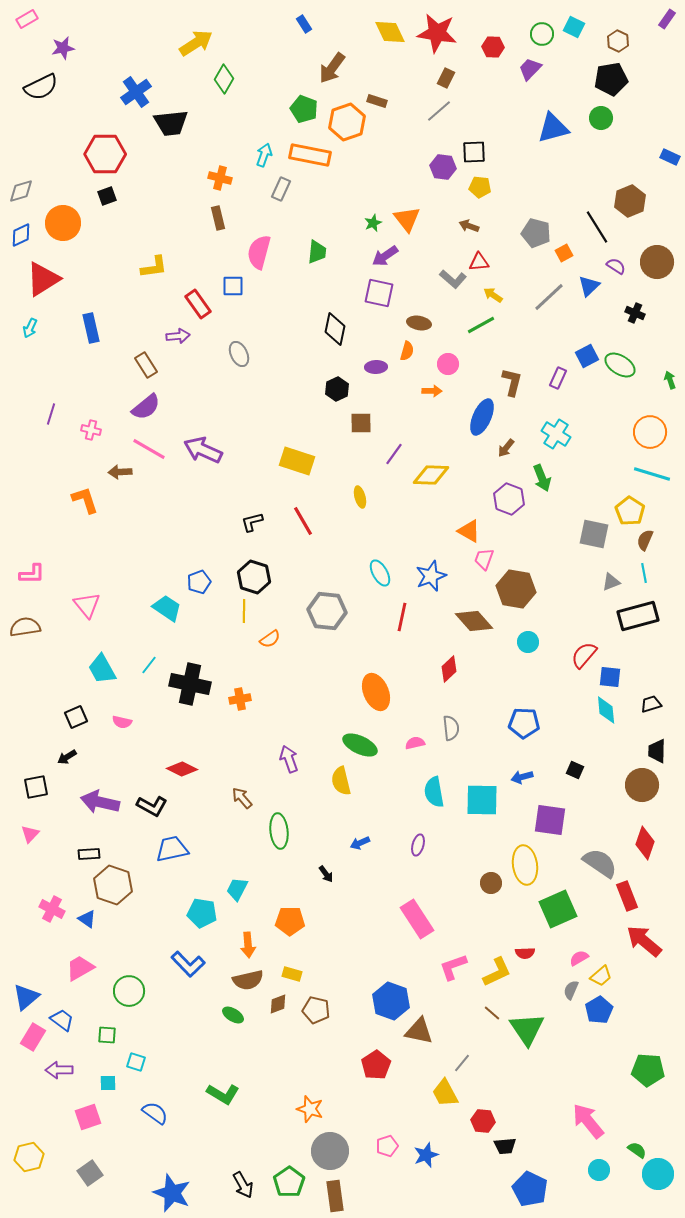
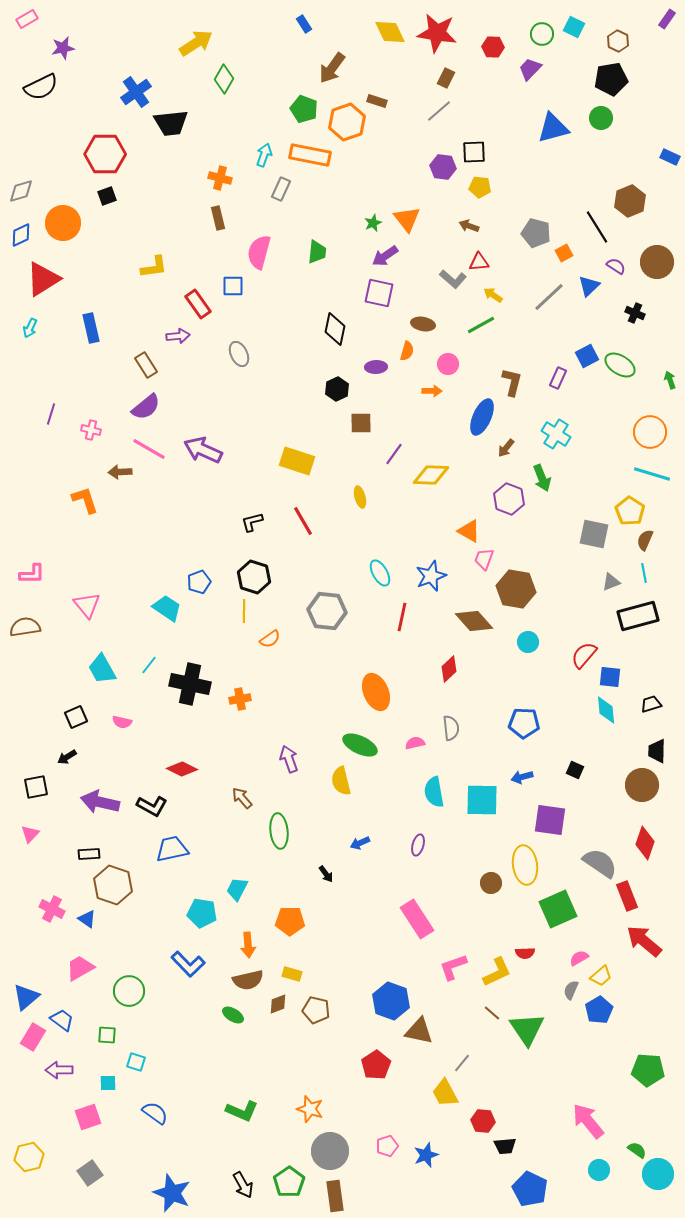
brown ellipse at (419, 323): moved 4 px right, 1 px down
green L-shape at (223, 1094): moved 19 px right, 17 px down; rotated 8 degrees counterclockwise
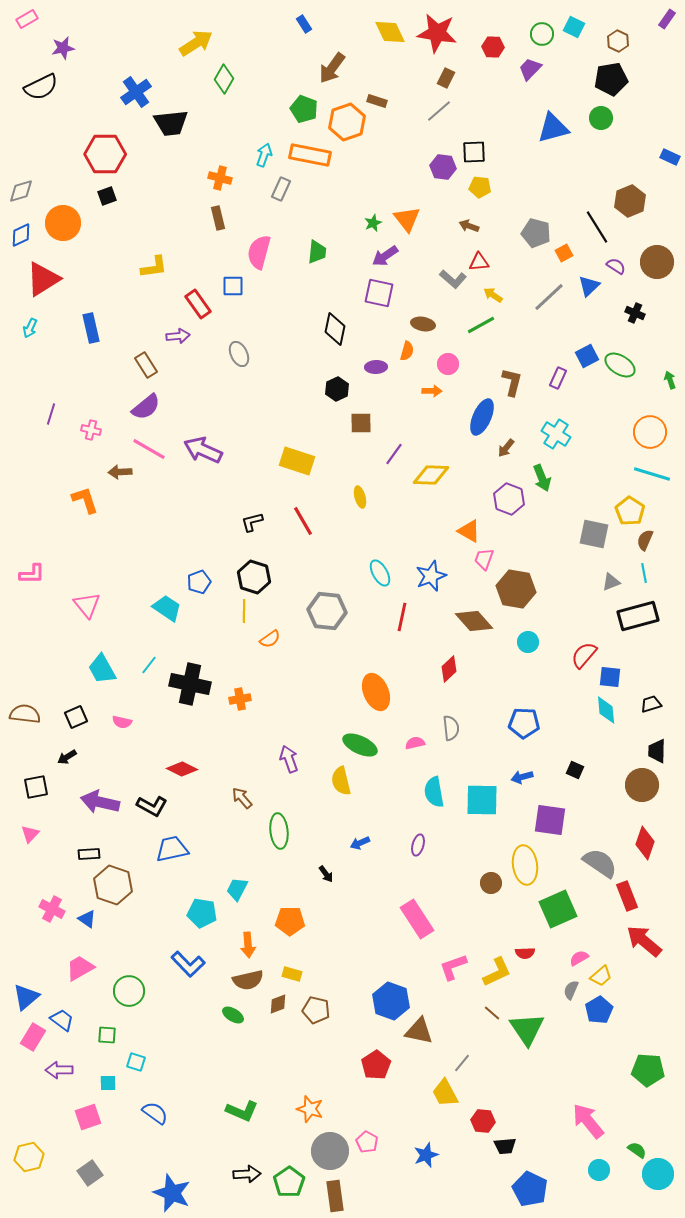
brown semicircle at (25, 627): moved 87 px down; rotated 16 degrees clockwise
pink pentagon at (387, 1146): moved 20 px left, 4 px up; rotated 25 degrees counterclockwise
black arrow at (243, 1185): moved 4 px right, 11 px up; rotated 64 degrees counterclockwise
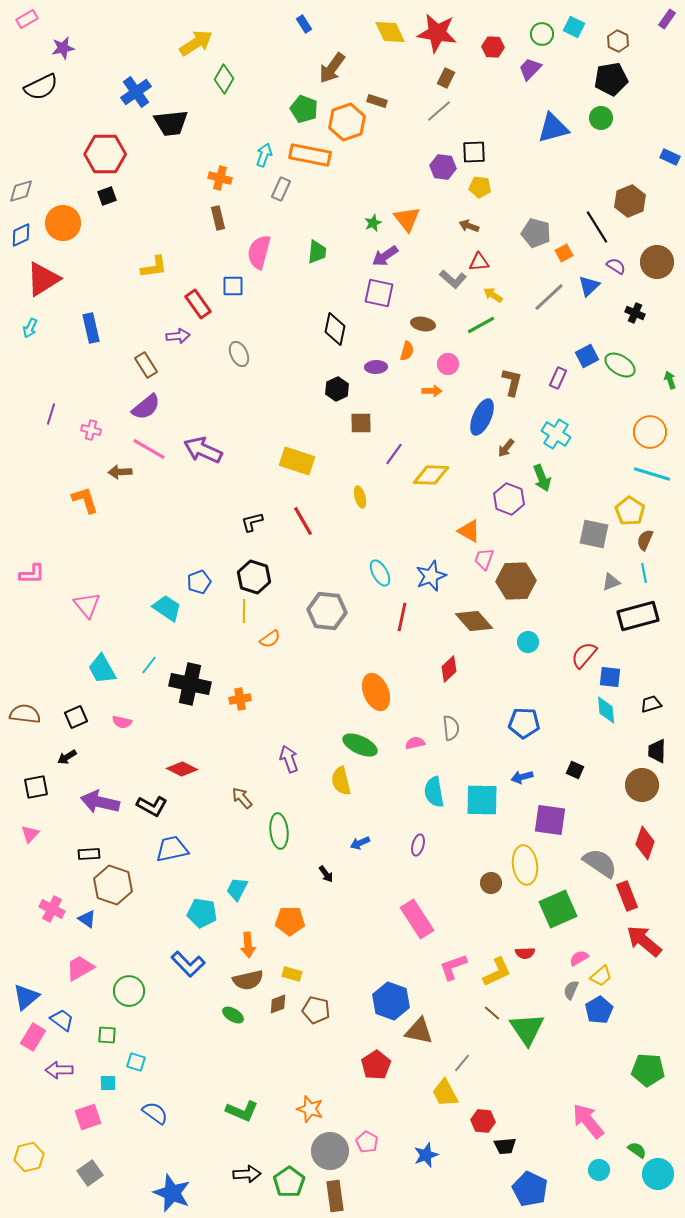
brown hexagon at (516, 589): moved 8 px up; rotated 12 degrees counterclockwise
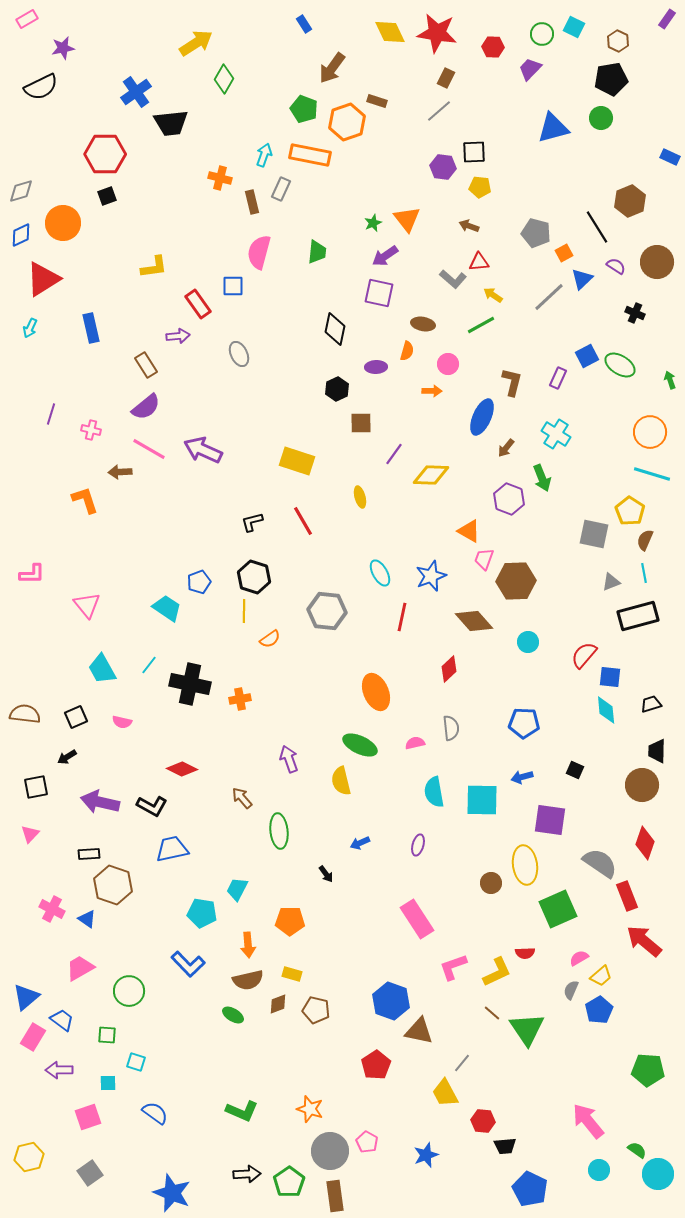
brown rectangle at (218, 218): moved 34 px right, 16 px up
blue triangle at (589, 286): moved 7 px left, 7 px up
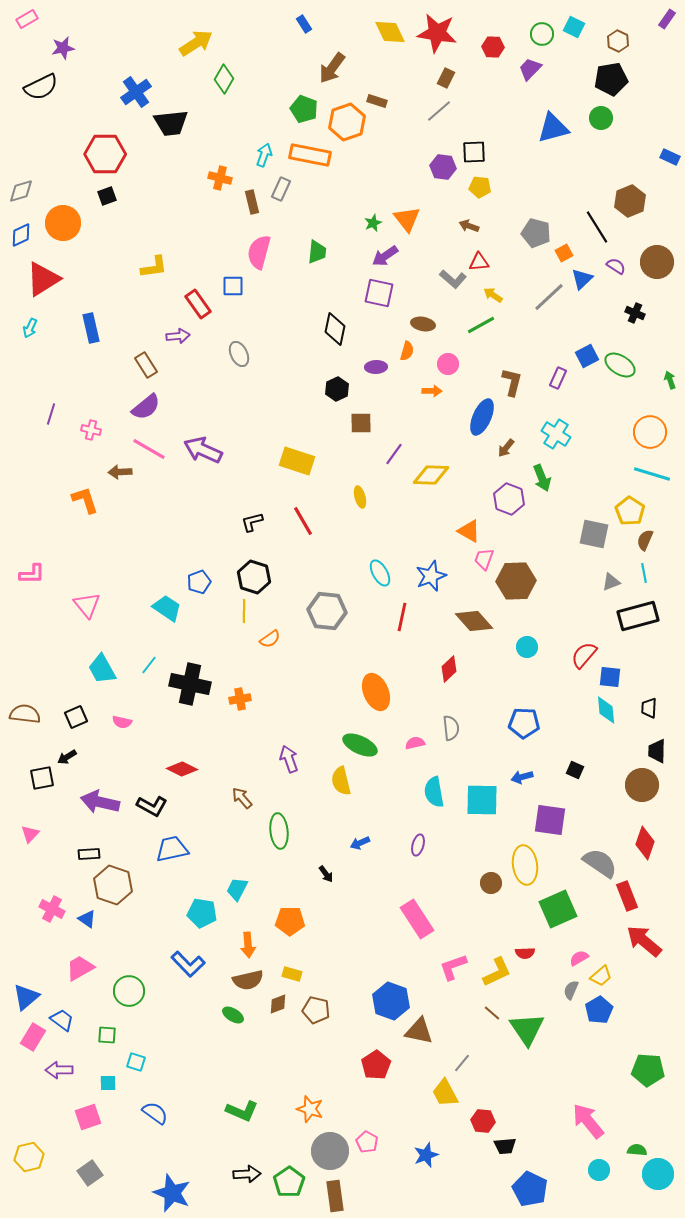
cyan circle at (528, 642): moved 1 px left, 5 px down
black trapezoid at (651, 704): moved 2 px left, 4 px down; rotated 70 degrees counterclockwise
black square at (36, 787): moved 6 px right, 9 px up
green semicircle at (637, 1150): rotated 30 degrees counterclockwise
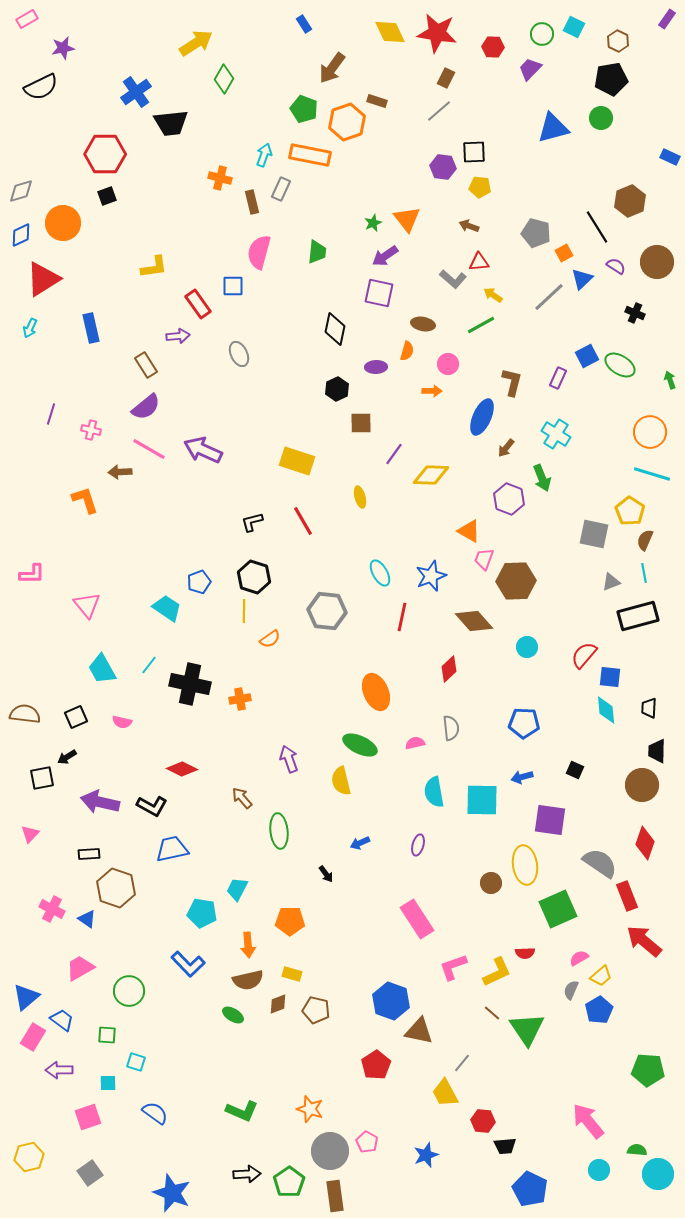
brown hexagon at (113, 885): moved 3 px right, 3 px down
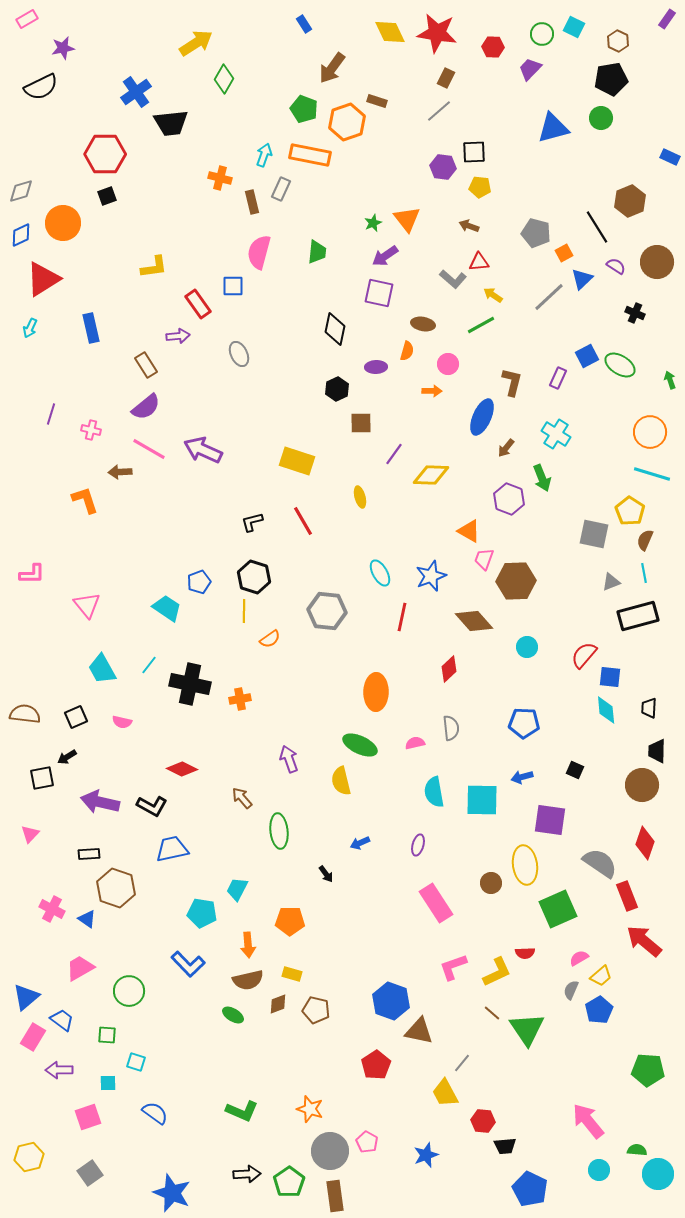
orange ellipse at (376, 692): rotated 24 degrees clockwise
pink rectangle at (417, 919): moved 19 px right, 16 px up
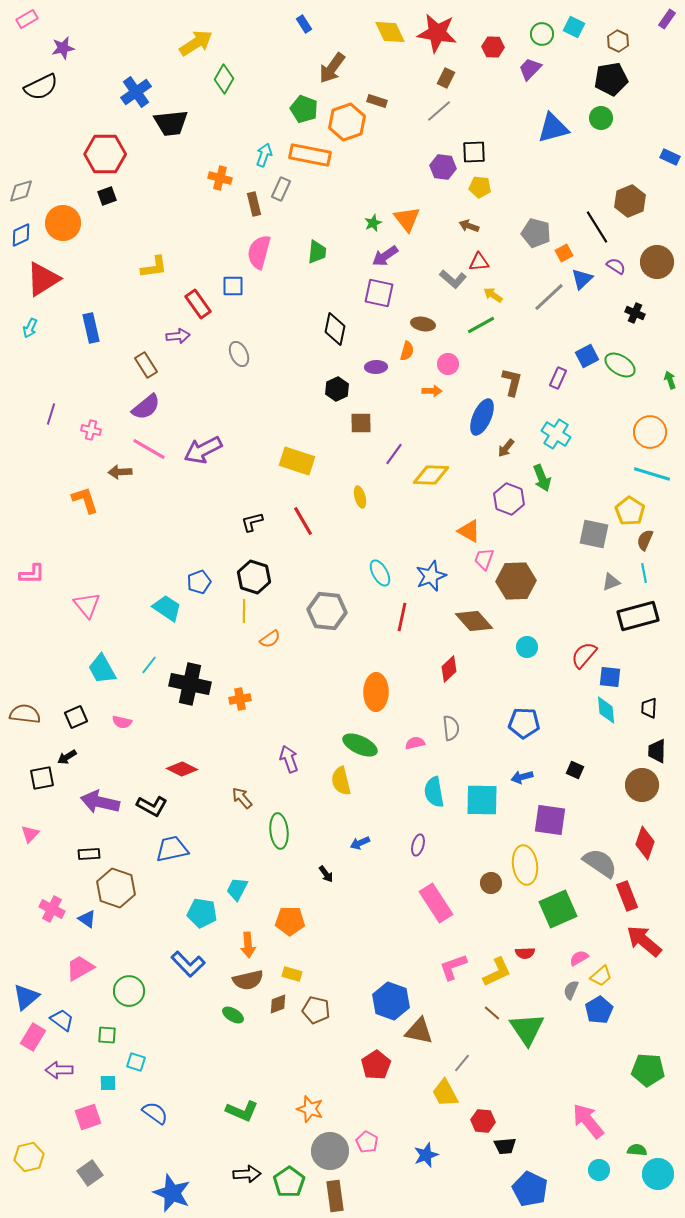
brown rectangle at (252, 202): moved 2 px right, 2 px down
purple arrow at (203, 450): rotated 51 degrees counterclockwise
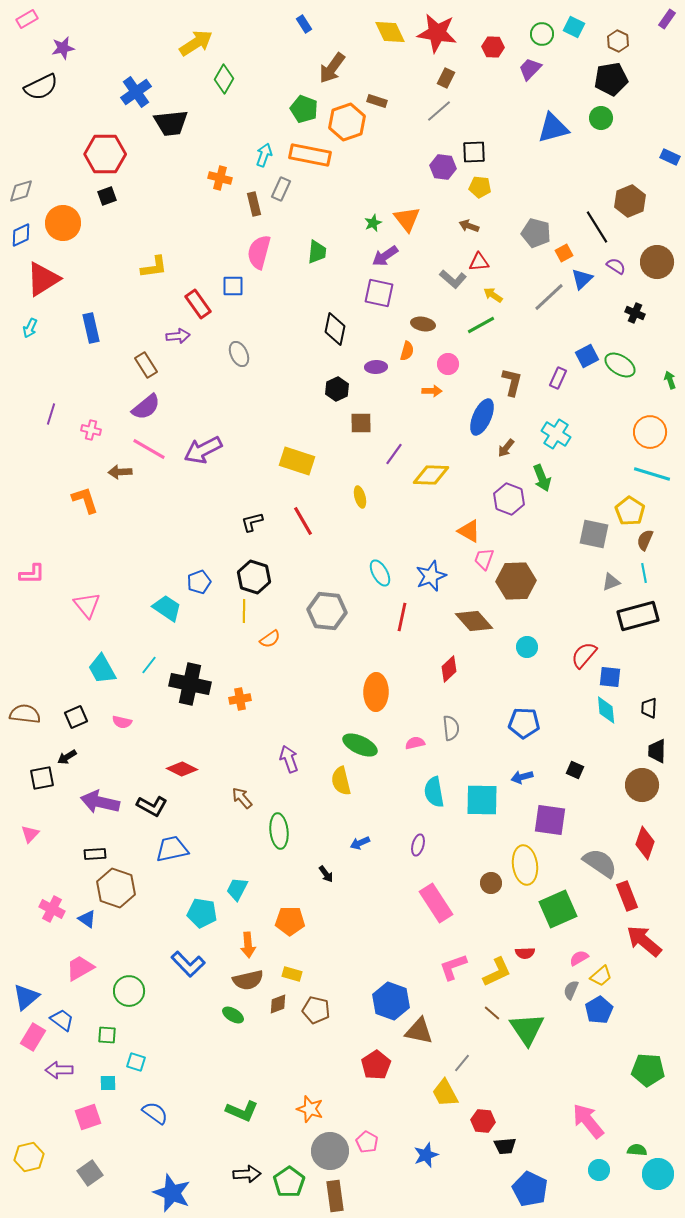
black rectangle at (89, 854): moved 6 px right
